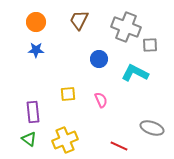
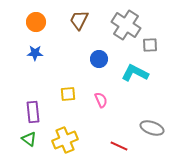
gray cross: moved 2 px up; rotated 12 degrees clockwise
blue star: moved 1 px left, 3 px down
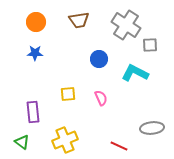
brown trapezoid: rotated 125 degrees counterclockwise
pink semicircle: moved 2 px up
gray ellipse: rotated 25 degrees counterclockwise
green triangle: moved 7 px left, 3 px down
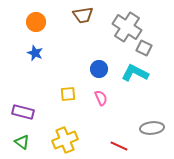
brown trapezoid: moved 4 px right, 5 px up
gray cross: moved 1 px right, 2 px down
gray square: moved 6 px left, 3 px down; rotated 28 degrees clockwise
blue star: rotated 21 degrees clockwise
blue circle: moved 10 px down
purple rectangle: moved 10 px left; rotated 70 degrees counterclockwise
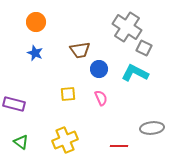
brown trapezoid: moved 3 px left, 35 px down
purple rectangle: moved 9 px left, 8 px up
green triangle: moved 1 px left
red line: rotated 24 degrees counterclockwise
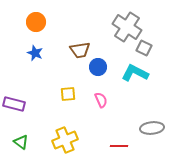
blue circle: moved 1 px left, 2 px up
pink semicircle: moved 2 px down
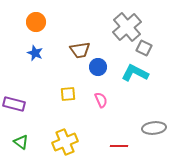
gray cross: rotated 16 degrees clockwise
gray ellipse: moved 2 px right
yellow cross: moved 2 px down
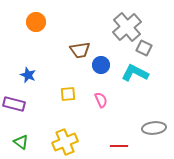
blue star: moved 7 px left, 22 px down
blue circle: moved 3 px right, 2 px up
